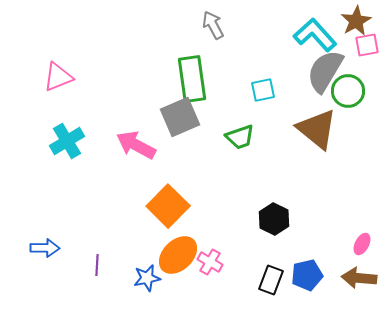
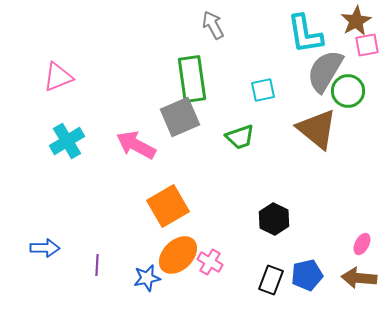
cyan L-shape: moved 10 px left, 1 px up; rotated 147 degrees counterclockwise
orange square: rotated 15 degrees clockwise
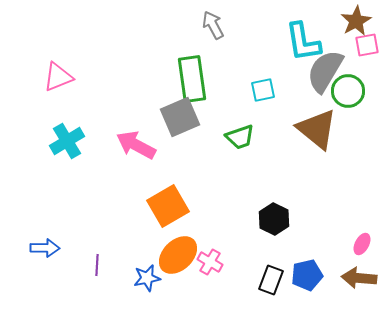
cyan L-shape: moved 2 px left, 8 px down
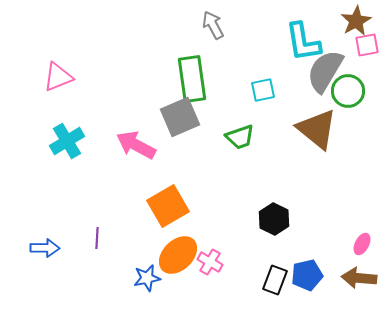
purple line: moved 27 px up
black rectangle: moved 4 px right
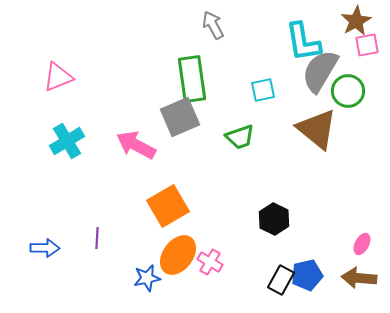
gray semicircle: moved 5 px left
orange ellipse: rotated 9 degrees counterclockwise
black rectangle: moved 6 px right; rotated 8 degrees clockwise
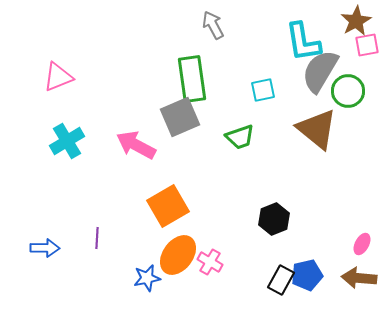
black hexagon: rotated 12 degrees clockwise
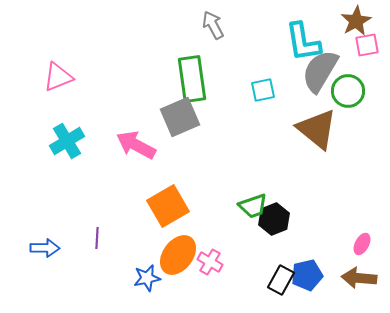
green trapezoid: moved 13 px right, 69 px down
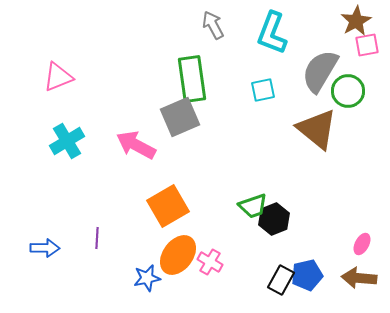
cyan L-shape: moved 31 px left, 9 px up; rotated 30 degrees clockwise
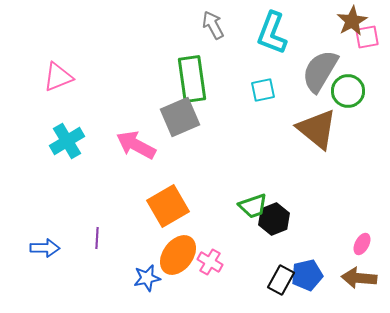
brown star: moved 4 px left
pink square: moved 8 px up
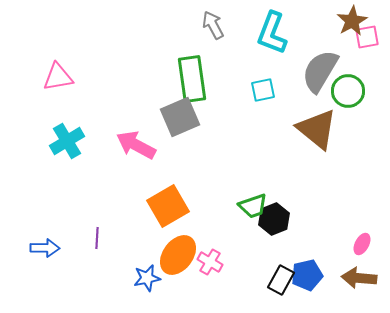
pink triangle: rotated 12 degrees clockwise
